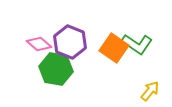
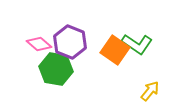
orange square: moved 1 px right, 2 px down
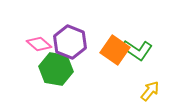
green L-shape: moved 6 px down
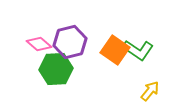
purple hexagon: rotated 24 degrees clockwise
green L-shape: moved 1 px right
green hexagon: rotated 12 degrees counterclockwise
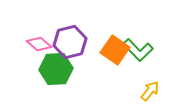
green L-shape: rotated 12 degrees clockwise
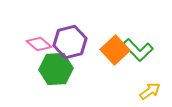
orange square: rotated 12 degrees clockwise
yellow arrow: rotated 15 degrees clockwise
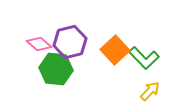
green L-shape: moved 6 px right, 8 px down
green hexagon: rotated 8 degrees clockwise
yellow arrow: rotated 10 degrees counterclockwise
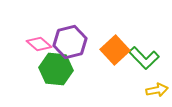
yellow arrow: moved 7 px right, 1 px up; rotated 35 degrees clockwise
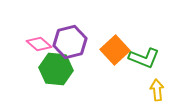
green L-shape: rotated 24 degrees counterclockwise
yellow arrow: rotated 85 degrees counterclockwise
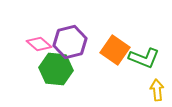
orange square: rotated 12 degrees counterclockwise
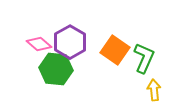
purple hexagon: rotated 16 degrees counterclockwise
green L-shape: rotated 88 degrees counterclockwise
yellow arrow: moved 3 px left
